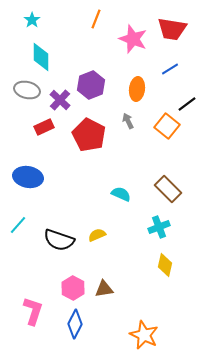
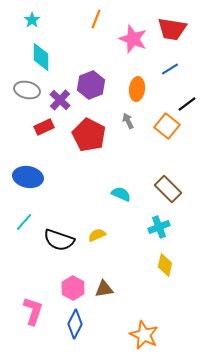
cyan line: moved 6 px right, 3 px up
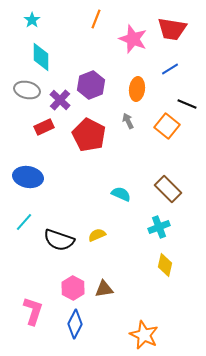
black line: rotated 60 degrees clockwise
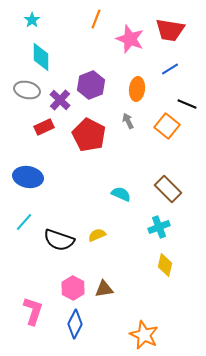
red trapezoid: moved 2 px left, 1 px down
pink star: moved 3 px left
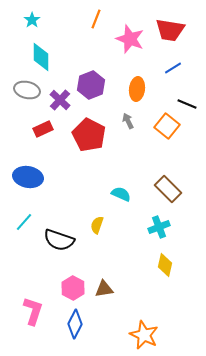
blue line: moved 3 px right, 1 px up
red rectangle: moved 1 px left, 2 px down
yellow semicircle: moved 10 px up; rotated 48 degrees counterclockwise
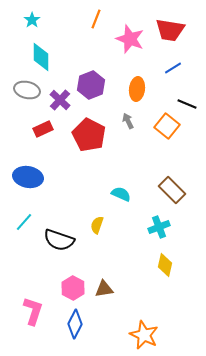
brown rectangle: moved 4 px right, 1 px down
